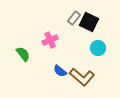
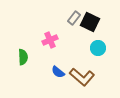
black square: moved 1 px right
green semicircle: moved 3 px down; rotated 35 degrees clockwise
blue semicircle: moved 2 px left, 1 px down
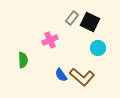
gray rectangle: moved 2 px left
green semicircle: moved 3 px down
blue semicircle: moved 3 px right, 3 px down; rotated 16 degrees clockwise
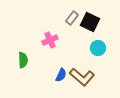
blue semicircle: rotated 120 degrees counterclockwise
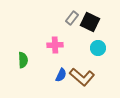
pink cross: moved 5 px right, 5 px down; rotated 21 degrees clockwise
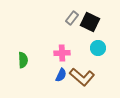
pink cross: moved 7 px right, 8 px down
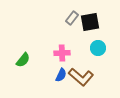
black square: rotated 36 degrees counterclockwise
green semicircle: rotated 42 degrees clockwise
brown L-shape: moved 1 px left
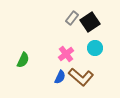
black square: rotated 24 degrees counterclockwise
cyan circle: moved 3 px left
pink cross: moved 4 px right, 1 px down; rotated 35 degrees counterclockwise
green semicircle: rotated 14 degrees counterclockwise
blue semicircle: moved 1 px left, 2 px down
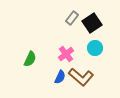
black square: moved 2 px right, 1 px down
green semicircle: moved 7 px right, 1 px up
